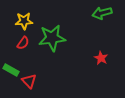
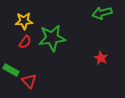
red semicircle: moved 2 px right, 1 px up
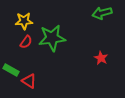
red semicircle: moved 1 px right
red triangle: rotated 14 degrees counterclockwise
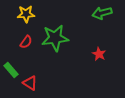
yellow star: moved 2 px right, 7 px up
green star: moved 3 px right
red star: moved 2 px left, 4 px up
green rectangle: rotated 21 degrees clockwise
red triangle: moved 1 px right, 2 px down
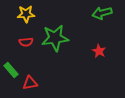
red semicircle: rotated 48 degrees clockwise
red star: moved 3 px up
red triangle: rotated 42 degrees counterclockwise
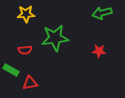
red semicircle: moved 1 px left, 8 px down
red star: rotated 24 degrees counterclockwise
green rectangle: rotated 21 degrees counterclockwise
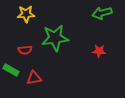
red triangle: moved 4 px right, 5 px up
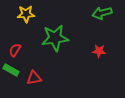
red semicircle: moved 10 px left; rotated 128 degrees clockwise
